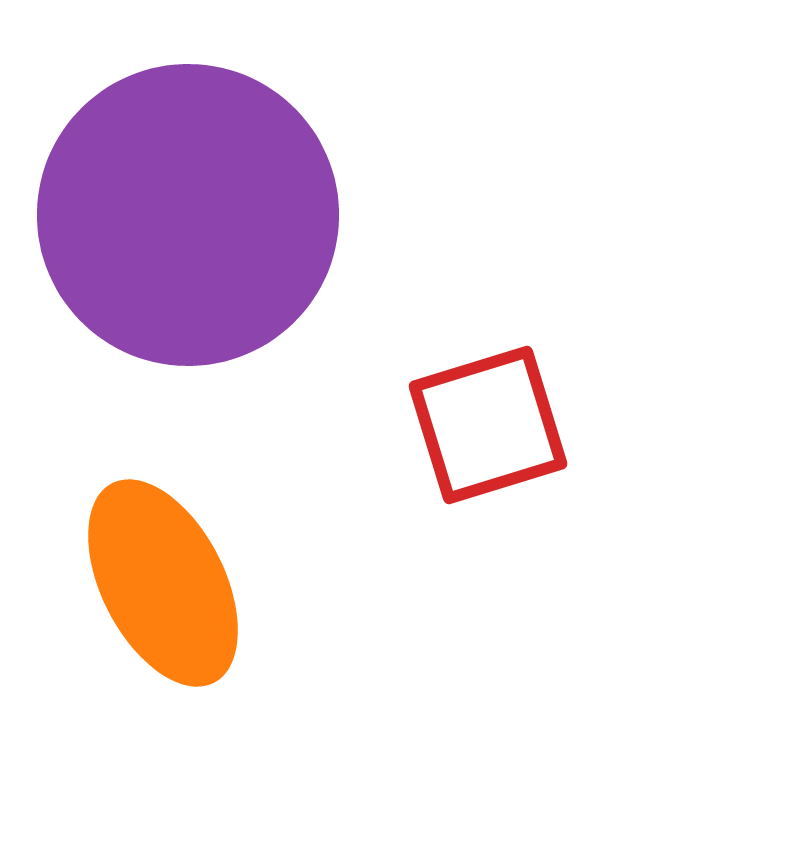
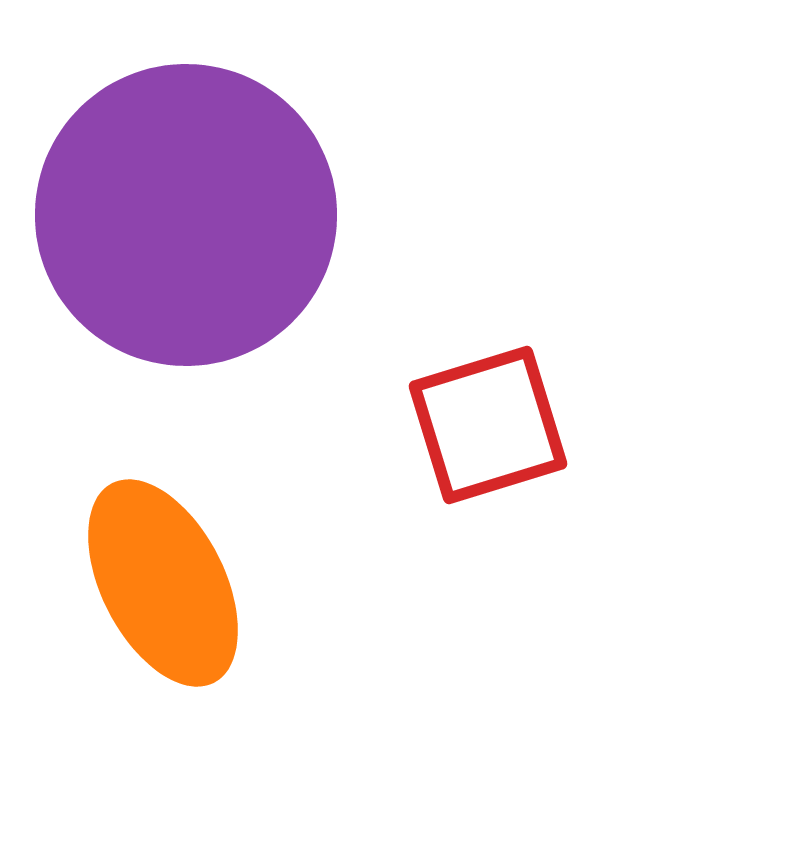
purple circle: moved 2 px left
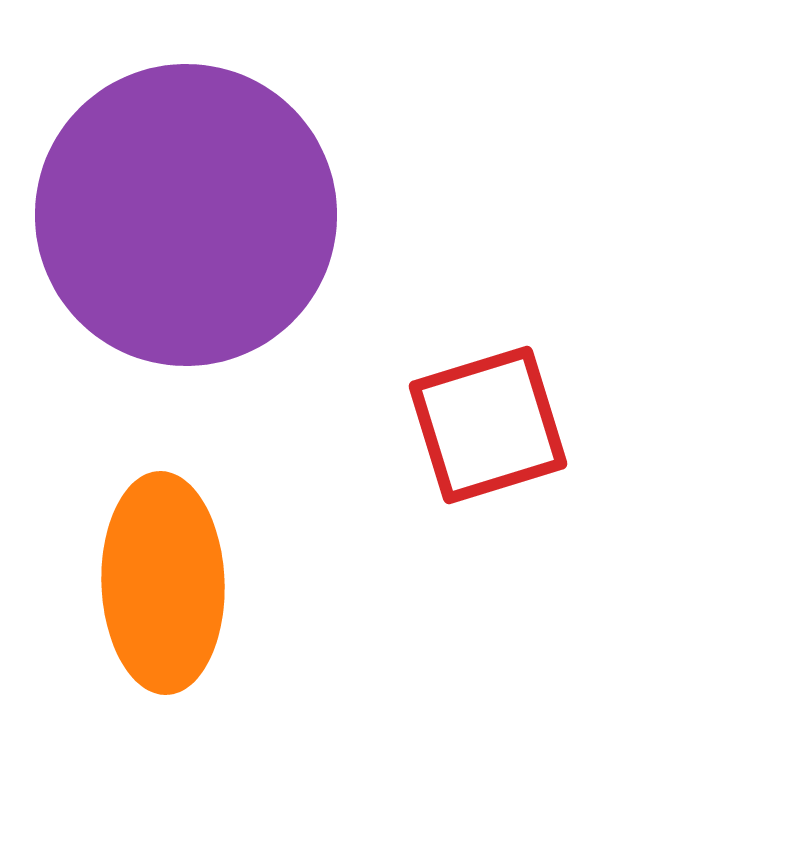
orange ellipse: rotated 25 degrees clockwise
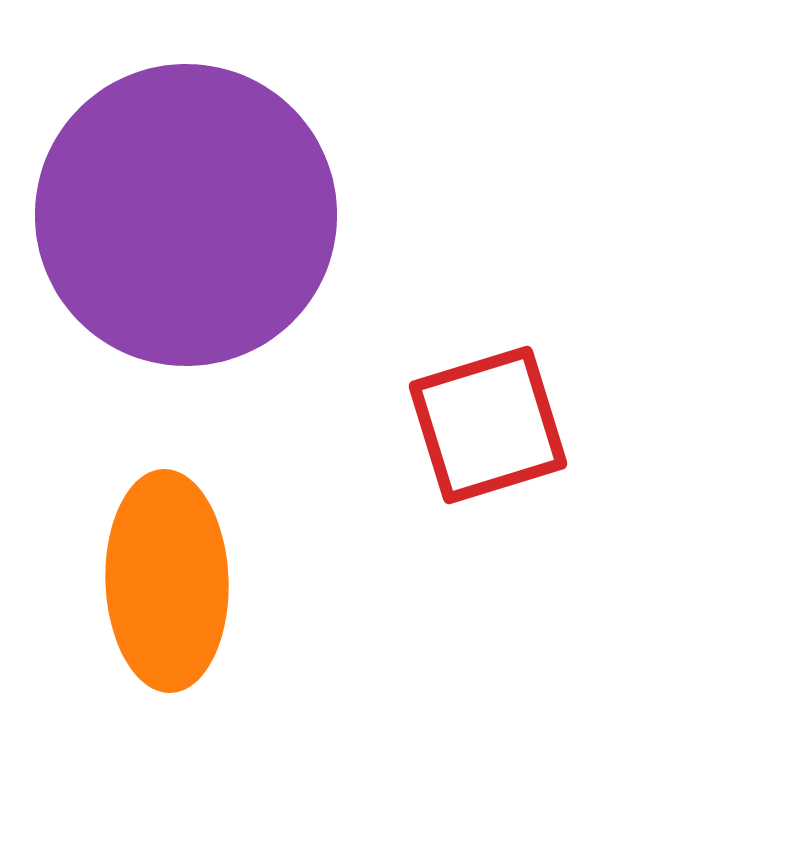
orange ellipse: moved 4 px right, 2 px up
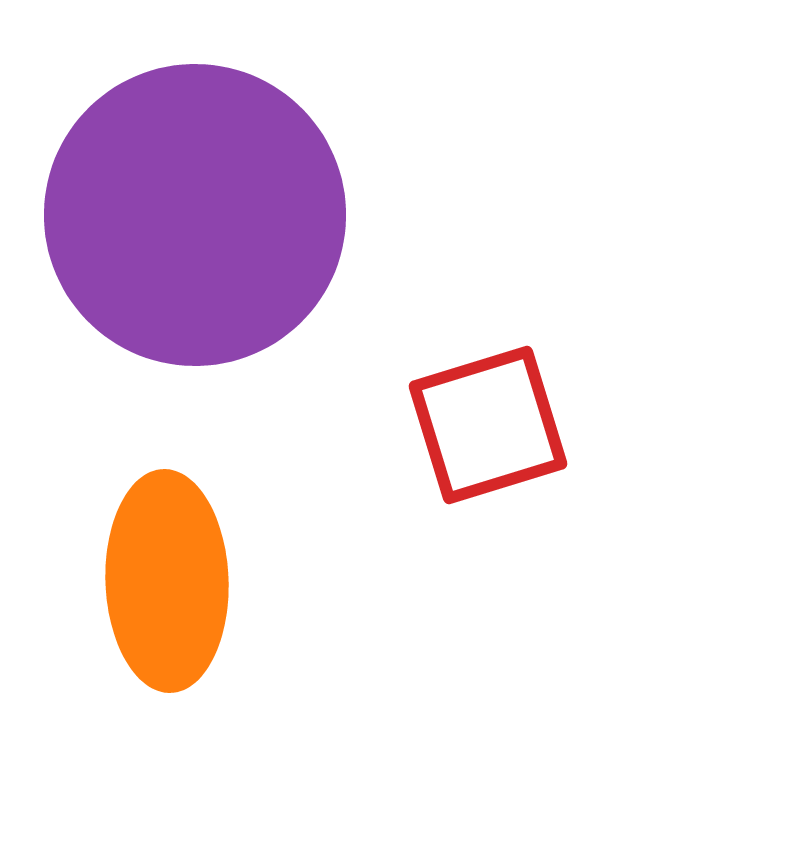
purple circle: moved 9 px right
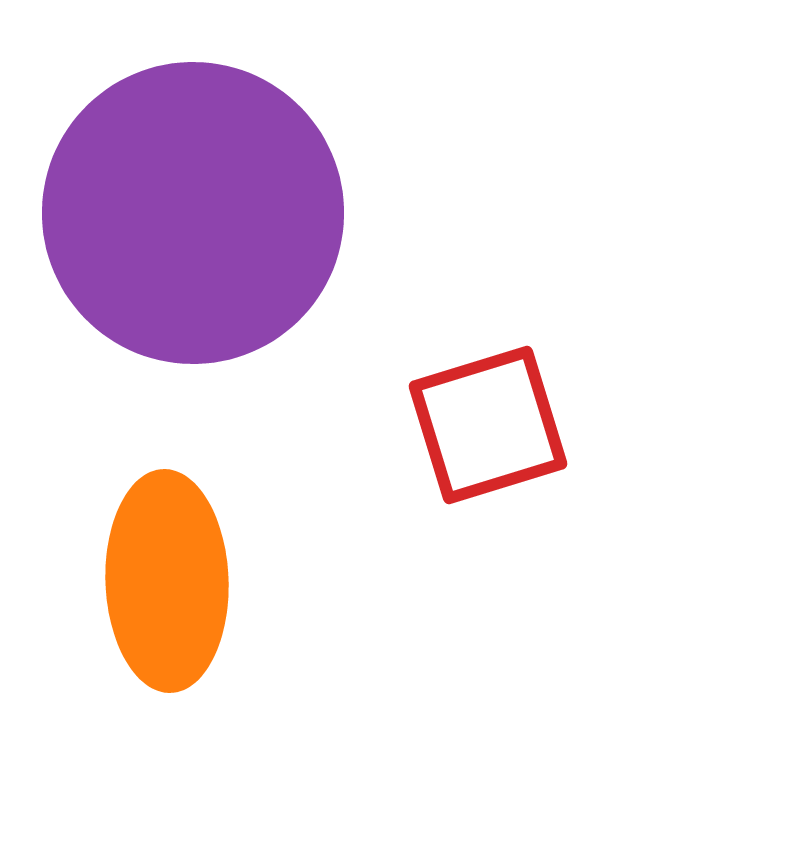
purple circle: moved 2 px left, 2 px up
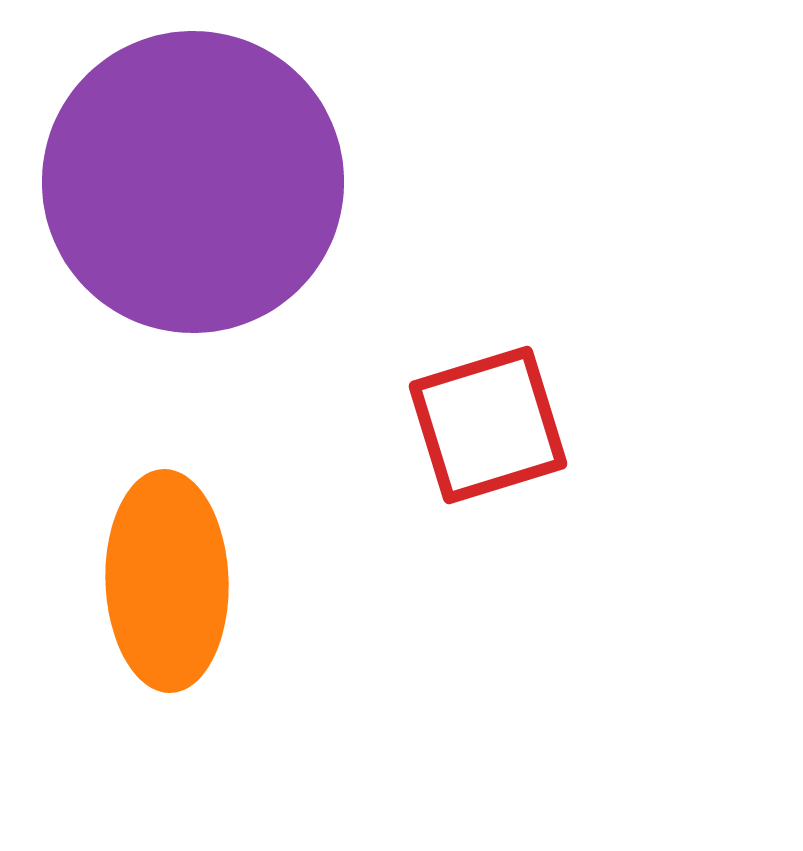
purple circle: moved 31 px up
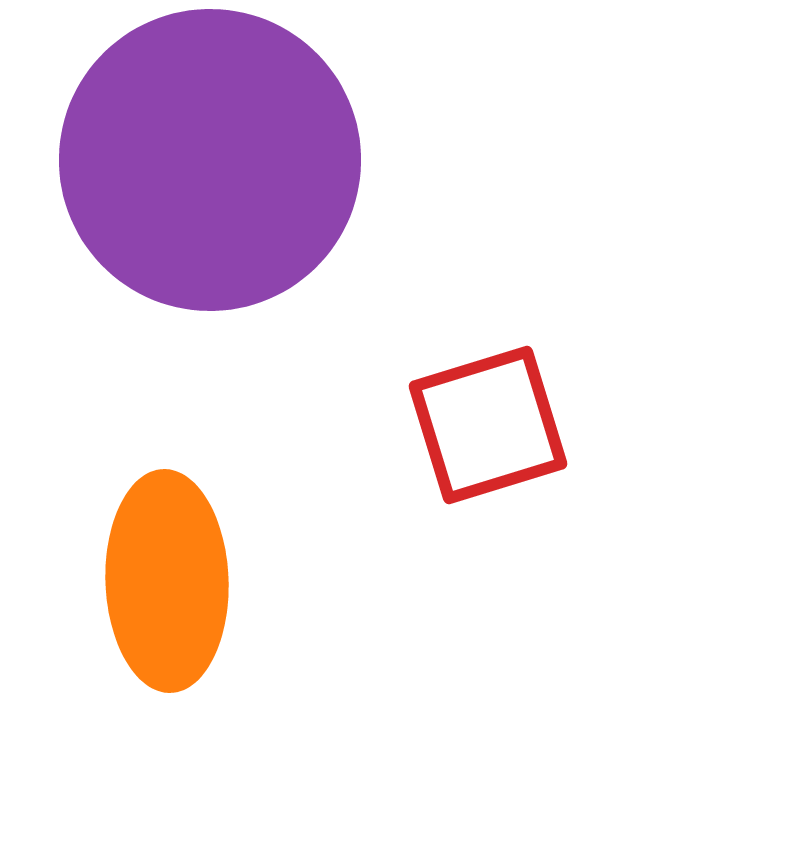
purple circle: moved 17 px right, 22 px up
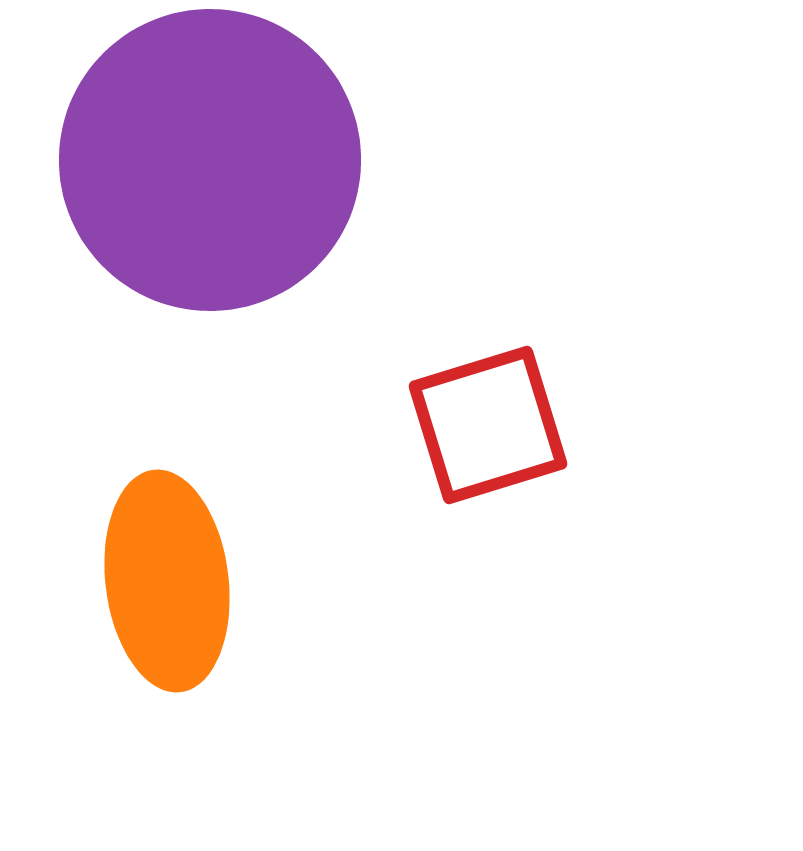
orange ellipse: rotated 5 degrees counterclockwise
